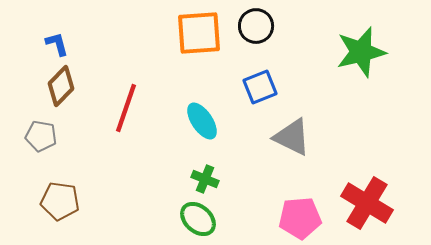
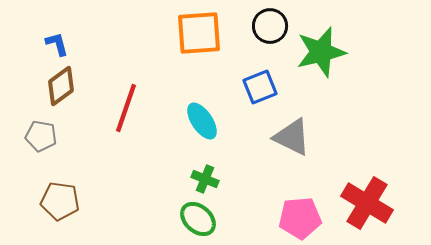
black circle: moved 14 px right
green star: moved 40 px left
brown diamond: rotated 9 degrees clockwise
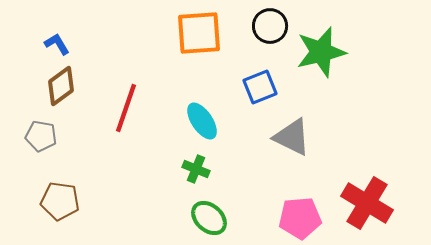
blue L-shape: rotated 16 degrees counterclockwise
green cross: moved 9 px left, 10 px up
green ellipse: moved 11 px right, 1 px up
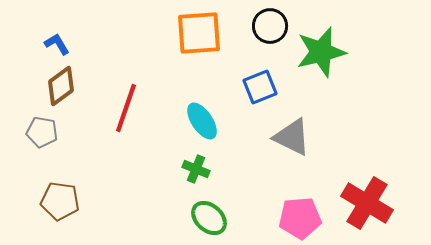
gray pentagon: moved 1 px right, 4 px up
